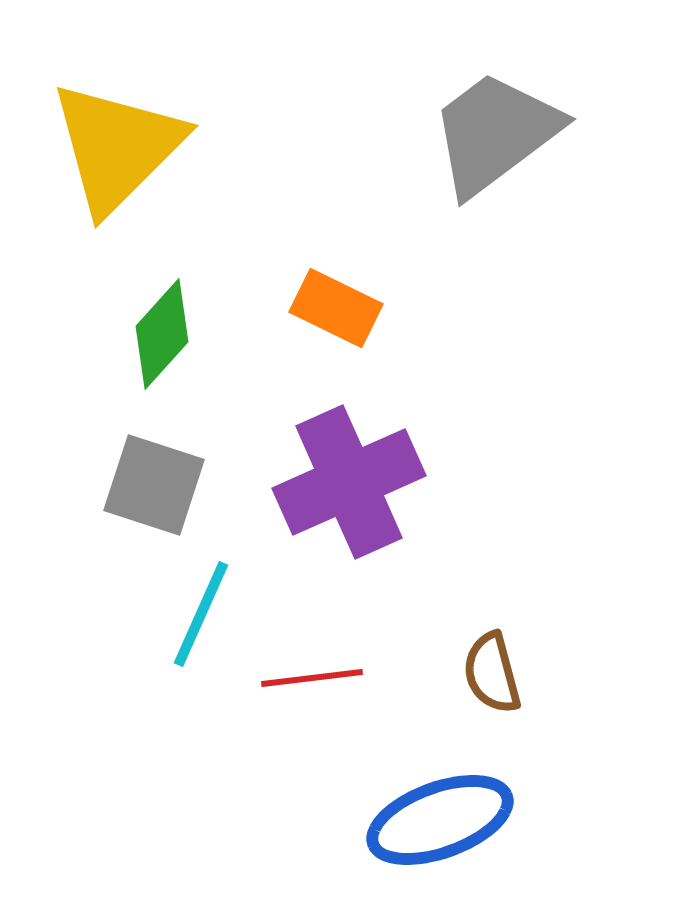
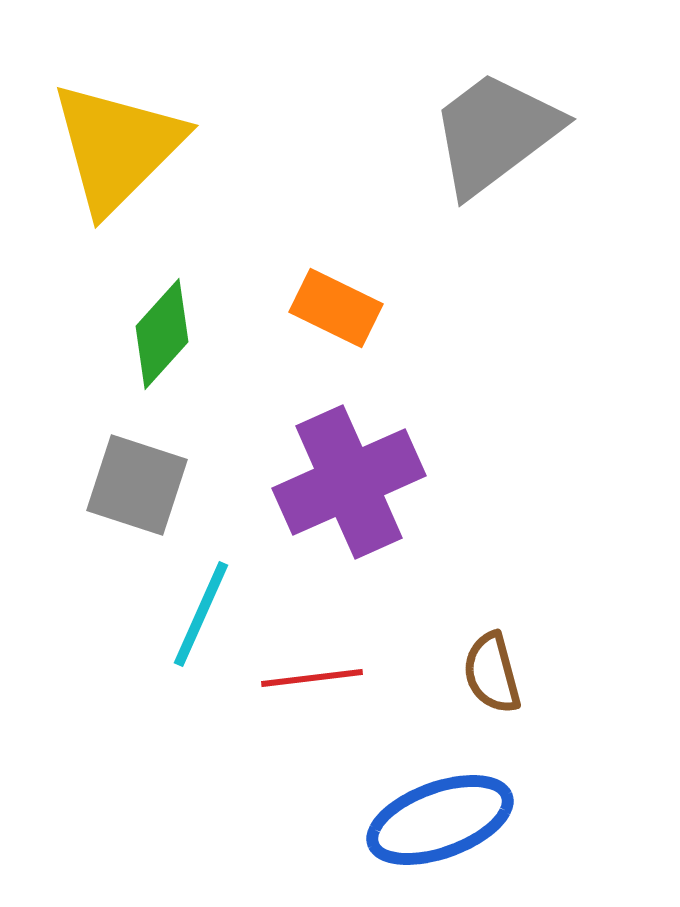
gray square: moved 17 px left
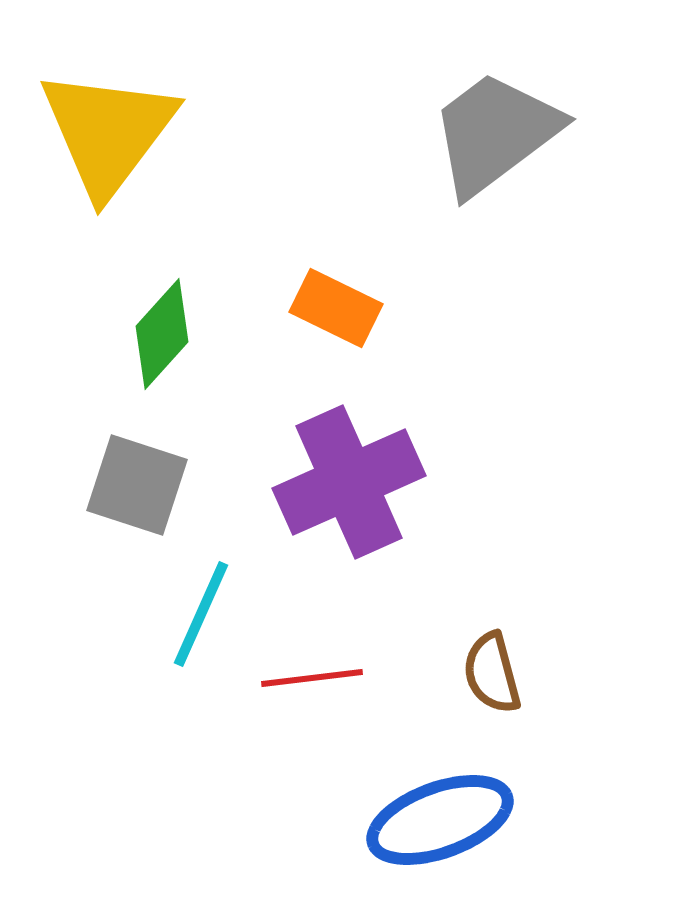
yellow triangle: moved 9 px left, 15 px up; rotated 8 degrees counterclockwise
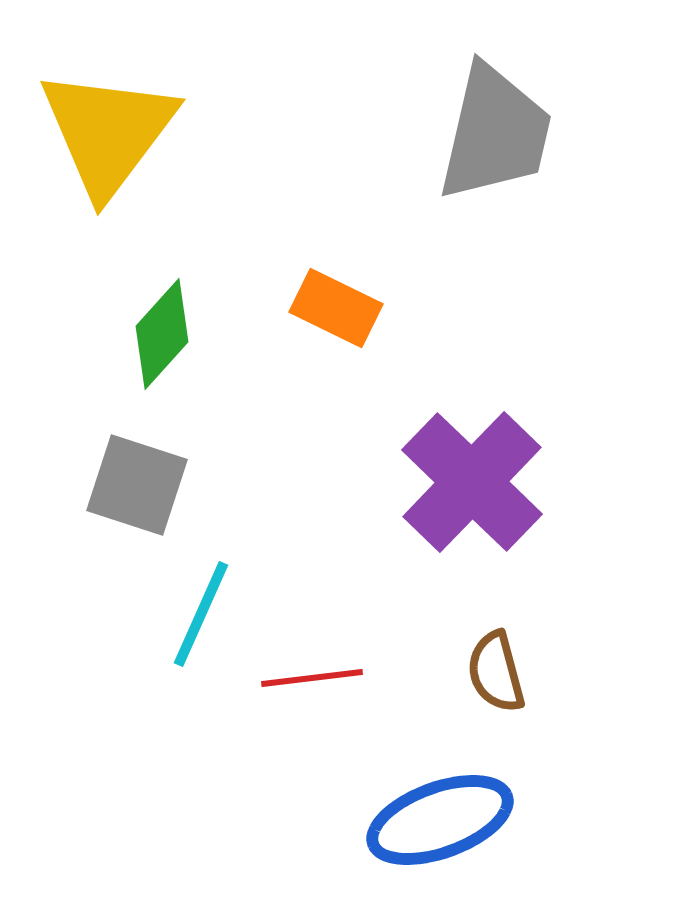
gray trapezoid: rotated 140 degrees clockwise
purple cross: moved 123 px right; rotated 22 degrees counterclockwise
brown semicircle: moved 4 px right, 1 px up
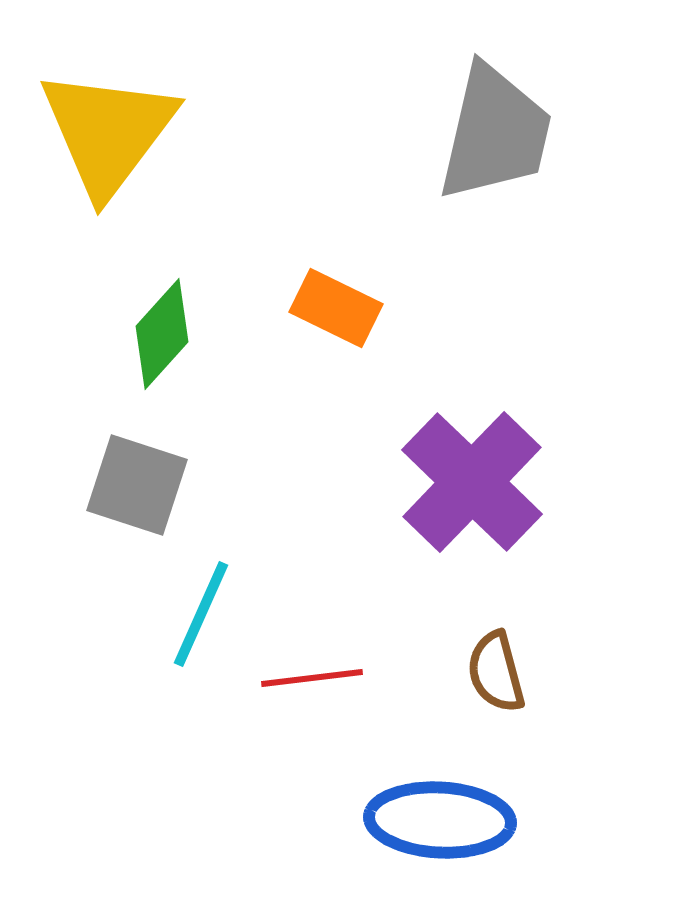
blue ellipse: rotated 23 degrees clockwise
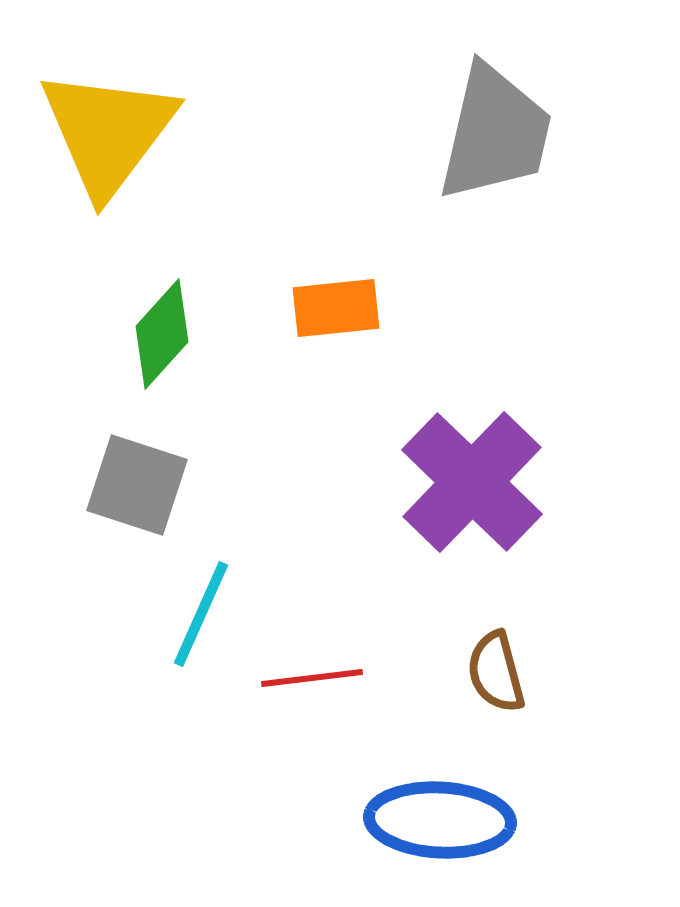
orange rectangle: rotated 32 degrees counterclockwise
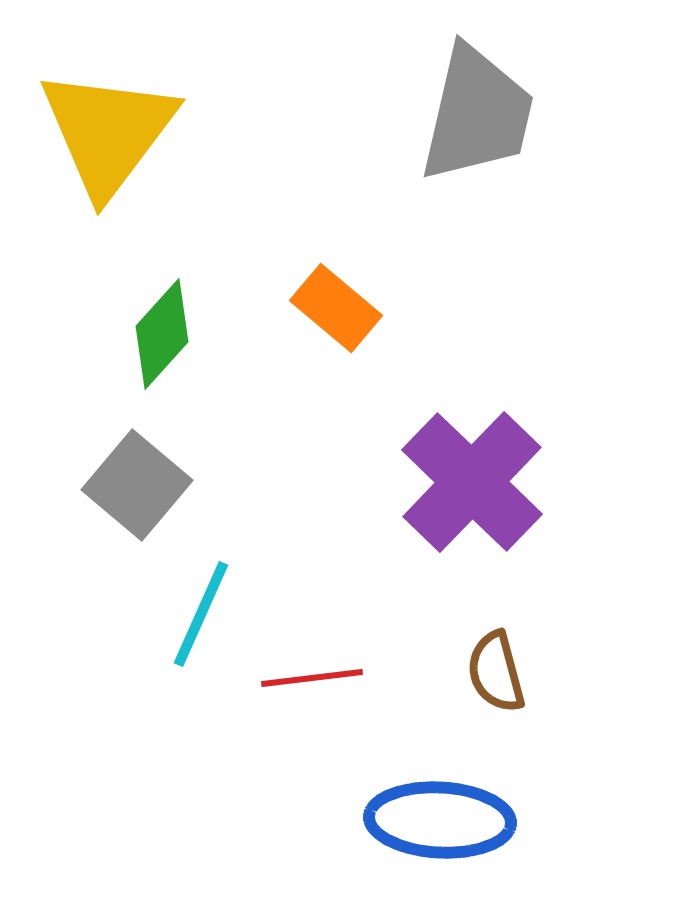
gray trapezoid: moved 18 px left, 19 px up
orange rectangle: rotated 46 degrees clockwise
gray square: rotated 22 degrees clockwise
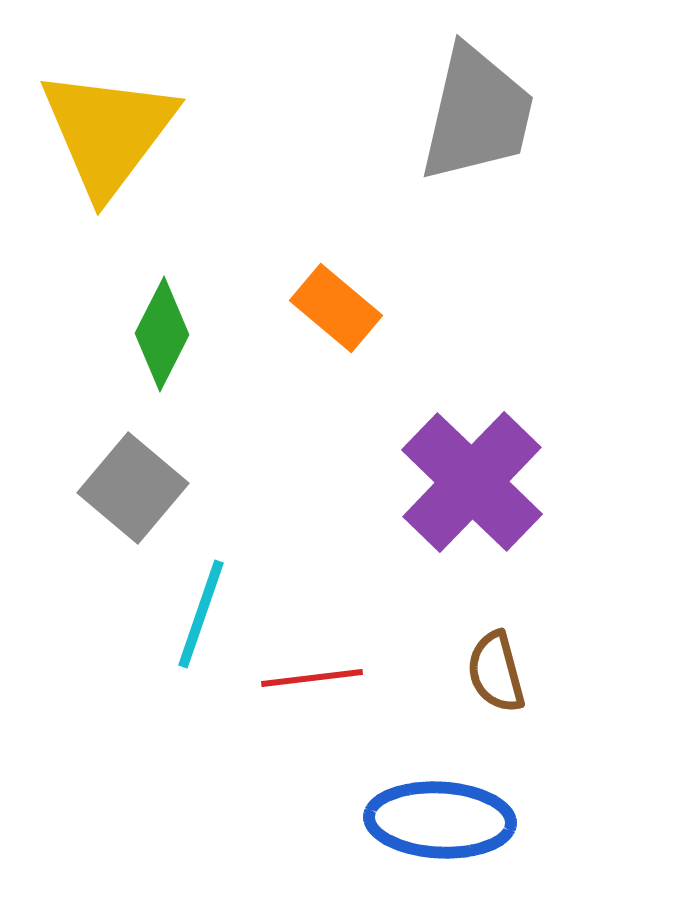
green diamond: rotated 15 degrees counterclockwise
gray square: moved 4 px left, 3 px down
cyan line: rotated 5 degrees counterclockwise
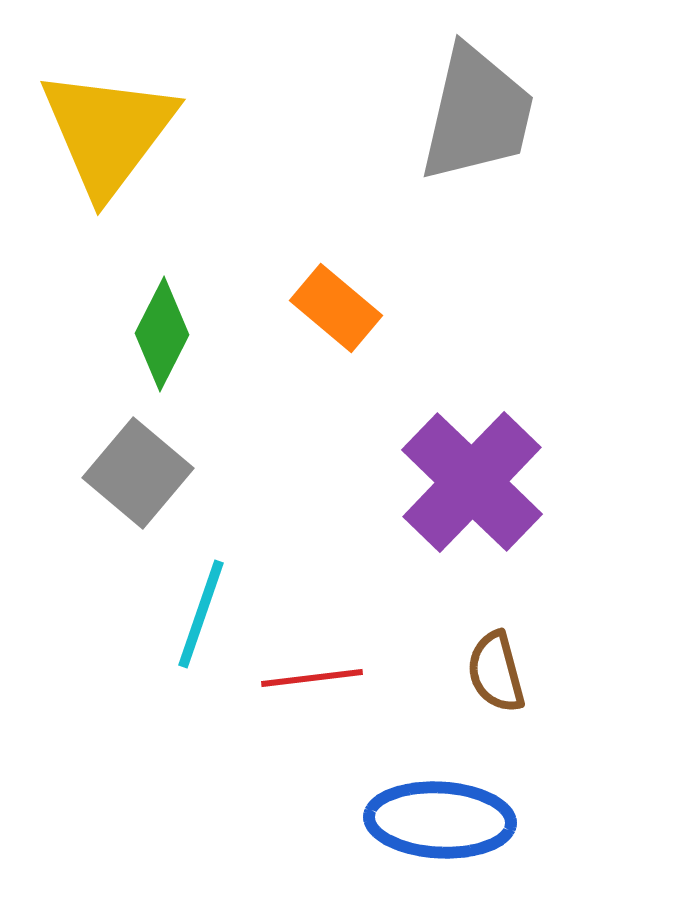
gray square: moved 5 px right, 15 px up
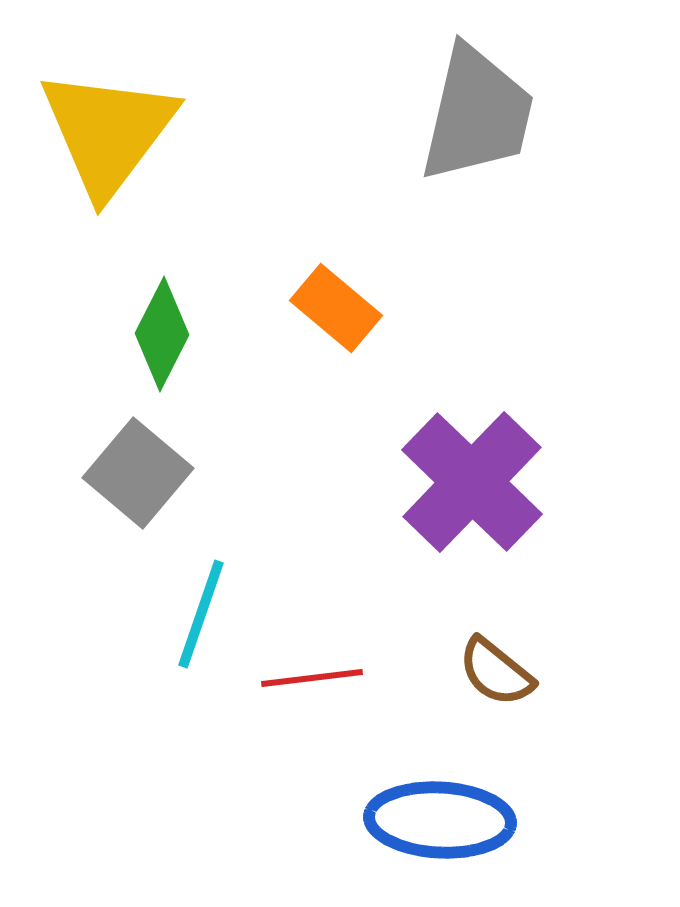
brown semicircle: rotated 36 degrees counterclockwise
